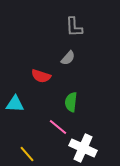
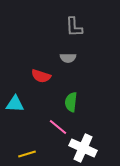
gray semicircle: rotated 49 degrees clockwise
yellow line: rotated 66 degrees counterclockwise
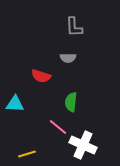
white cross: moved 3 px up
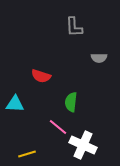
gray semicircle: moved 31 px right
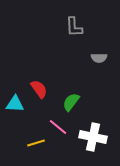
red semicircle: moved 2 px left, 13 px down; rotated 144 degrees counterclockwise
green semicircle: rotated 30 degrees clockwise
white cross: moved 10 px right, 8 px up; rotated 12 degrees counterclockwise
yellow line: moved 9 px right, 11 px up
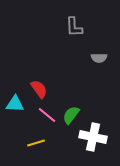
green semicircle: moved 13 px down
pink line: moved 11 px left, 12 px up
